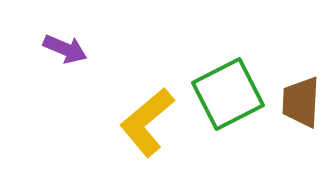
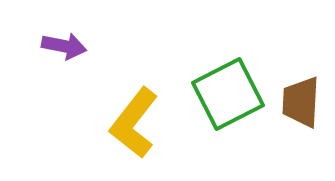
purple arrow: moved 1 px left, 3 px up; rotated 12 degrees counterclockwise
yellow L-shape: moved 13 px left, 1 px down; rotated 12 degrees counterclockwise
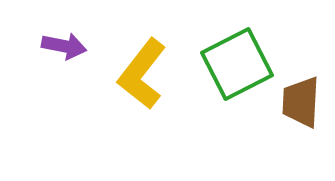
green square: moved 9 px right, 30 px up
yellow L-shape: moved 8 px right, 49 px up
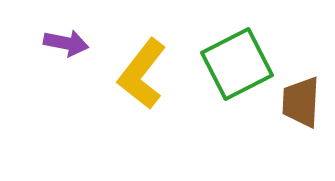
purple arrow: moved 2 px right, 3 px up
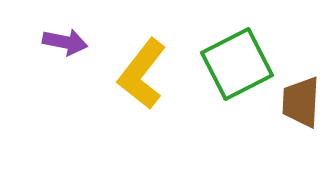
purple arrow: moved 1 px left, 1 px up
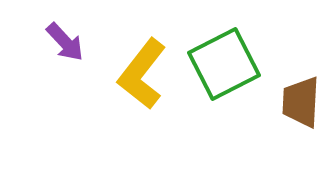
purple arrow: rotated 36 degrees clockwise
green square: moved 13 px left
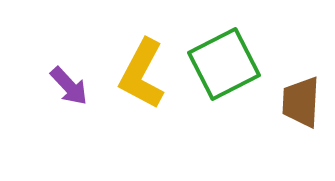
purple arrow: moved 4 px right, 44 px down
yellow L-shape: rotated 10 degrees counterclockwise
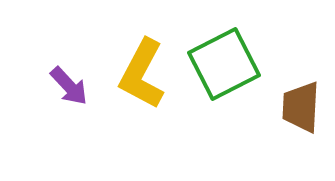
brown trapezoid: moved 5 px down
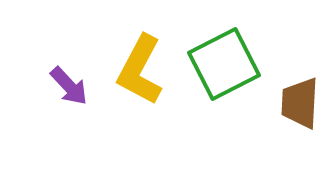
yellow L-shape: moved 2 px left, 4 px up
brown trapezoid: moved 1 px left, 4 px up
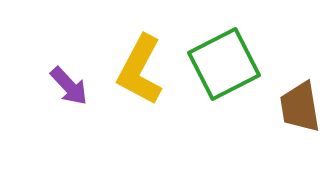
brown trapezoid: moved 4 px down; rotated 12 degrees counterclockwise
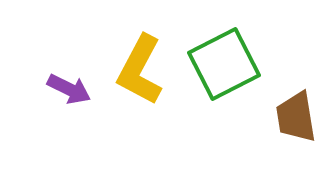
purple arrow: moved 3 px down; rotated 21 degrees counterclockwise
brown trapezoid: moved 4 px left, 10 px down
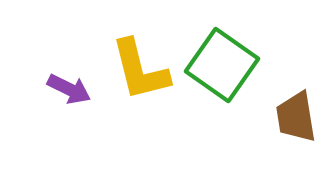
green square: moved 2 px left, 1 px down; rotated 28 degrees counterclockwise
yellow L-shape: rotated 42 degrees counterclockwise
